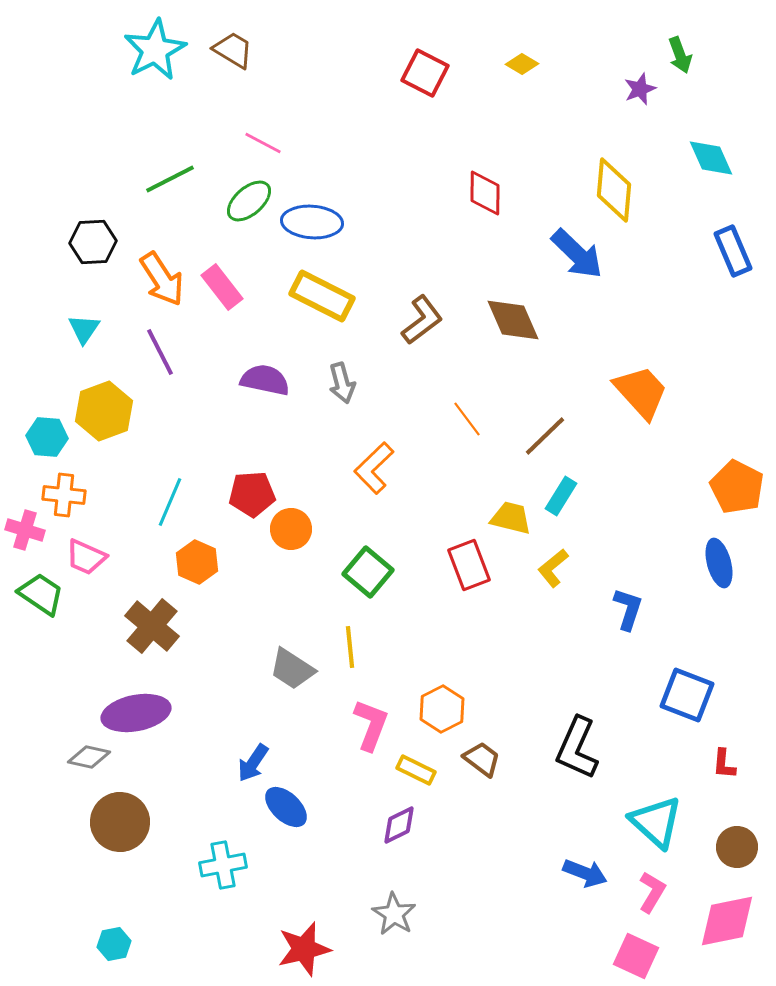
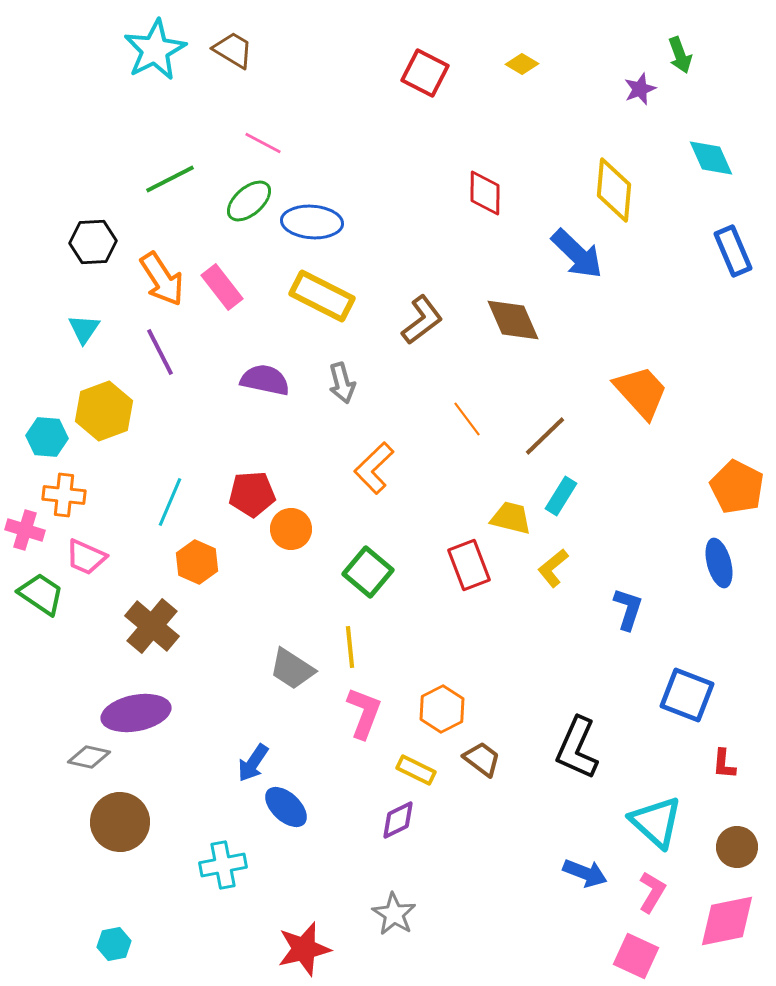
pink L-shape at (371, 725): moved 7 px left, 12 px up
purple diamond at (399, 825): moved 1 px left, 5 px up
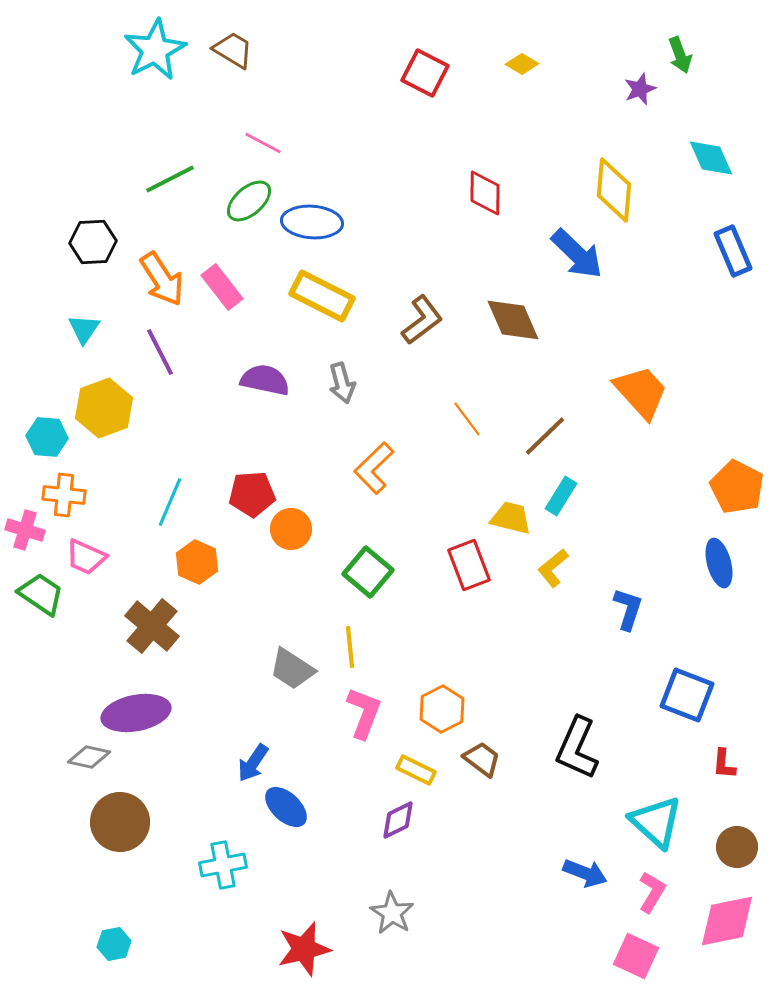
yellow hexagon at (104, 411): moved 3 px up
gray star at (394, 914): moved 2 px left, 1 px up
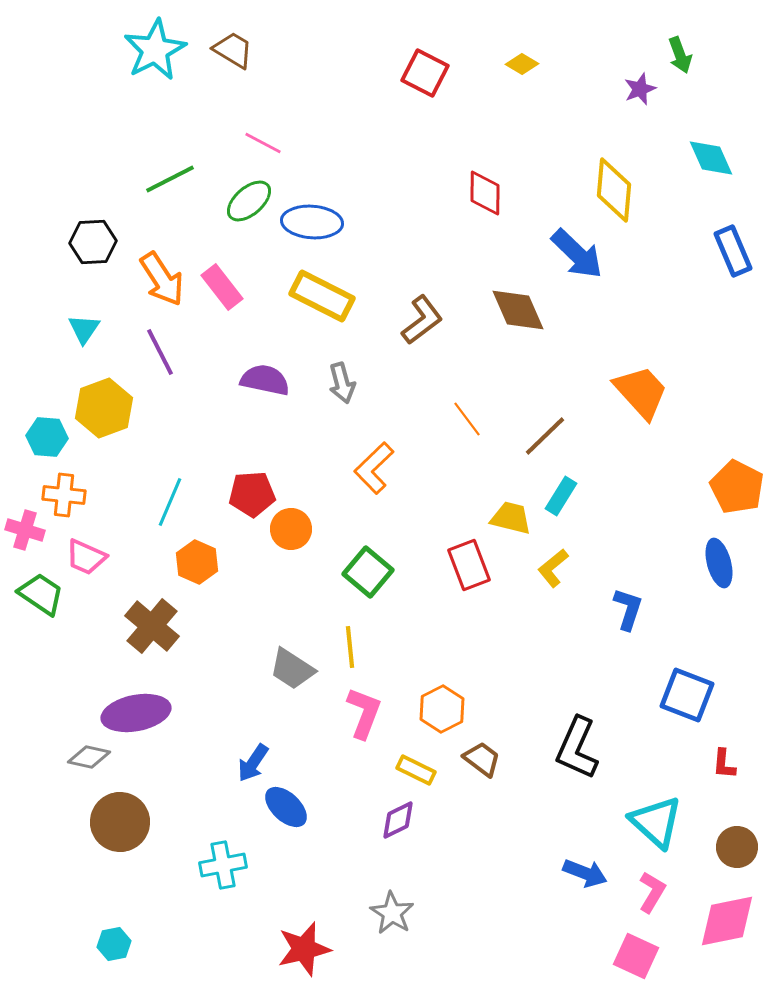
brown diamond at (513, 320): moved 5 px right, 10 px up
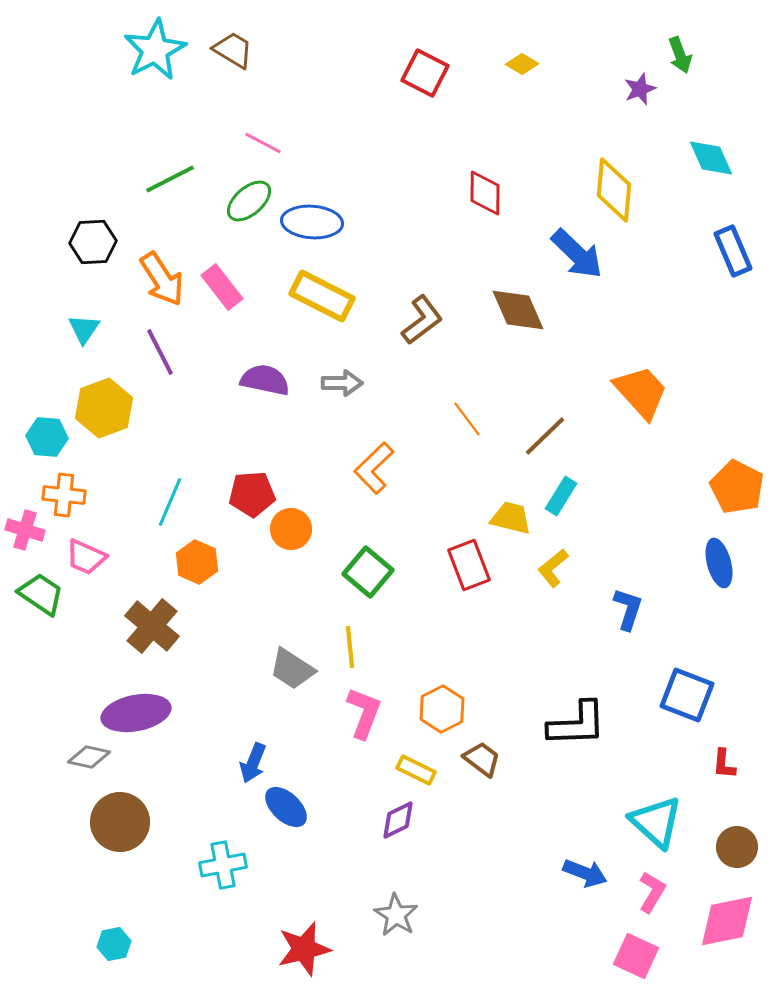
gray arrow at (342, 383): rotated 75 degrees counterclockwise
black L-shape at (577, 748): moved 24 px up; rotated 116 degrees counterclockwise
blue arrow at (253, 763): rotated 12 degrees counterclockwise
gray star at (392, 913): moved 4 px right, 2 px down
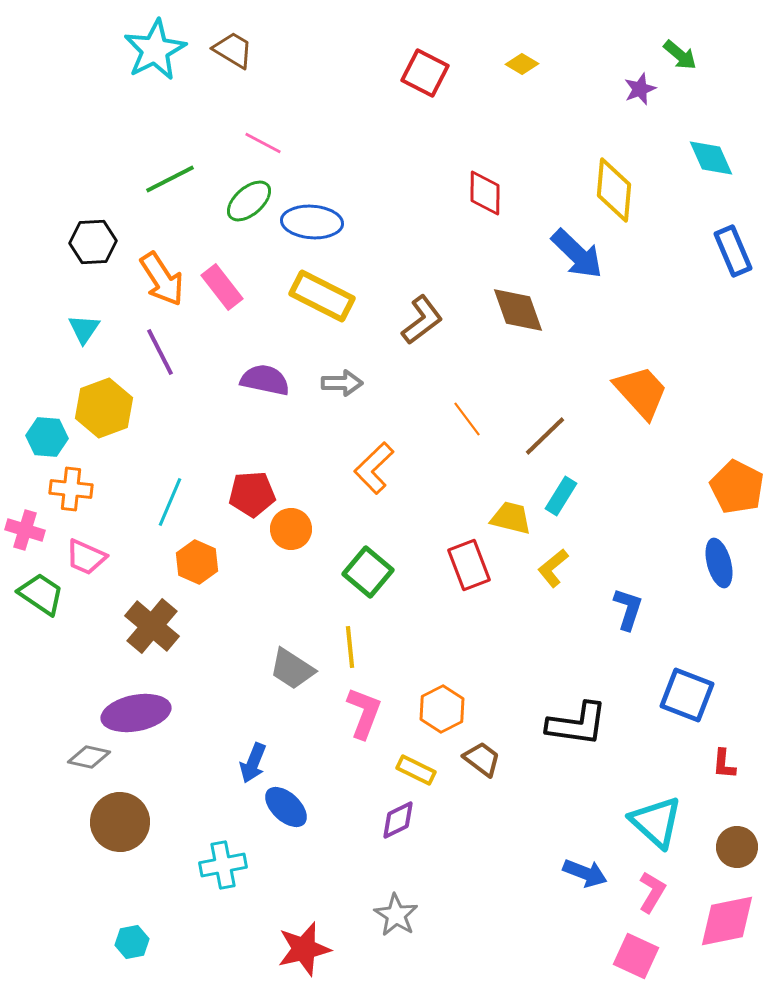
green arrow at (680, 55): rotated 30 degrees counterclockwise
brown diamond at (518, 310): rotated 4 degrees clockwise
orange cross at (64, 495): moved 7 px right, 6 px up
black L-shape at (577, 724): rotated 10 degrees clockwise
cyan hexagon at (114, 944): moved 18 px right, 2 px up
